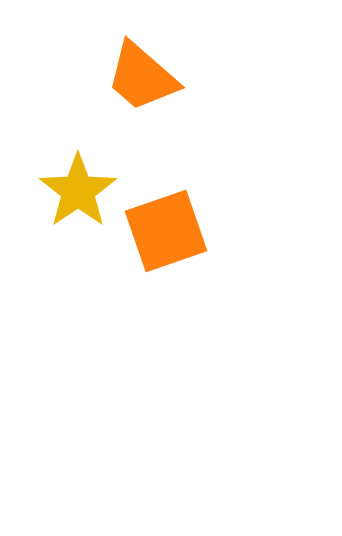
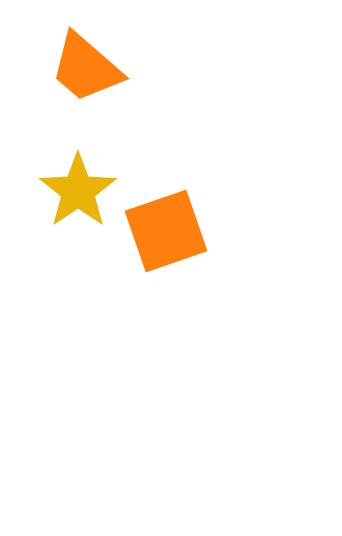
orange trapezoid: moved 56 px left, 9 px up
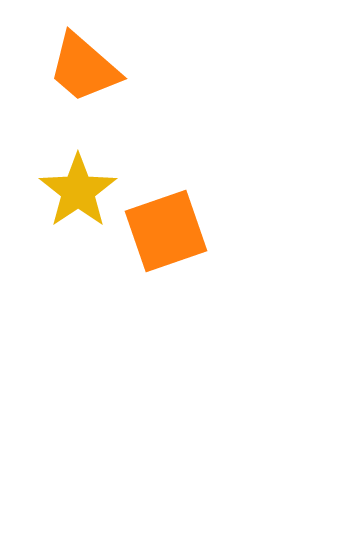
orange trapezoid: moved 2 px left
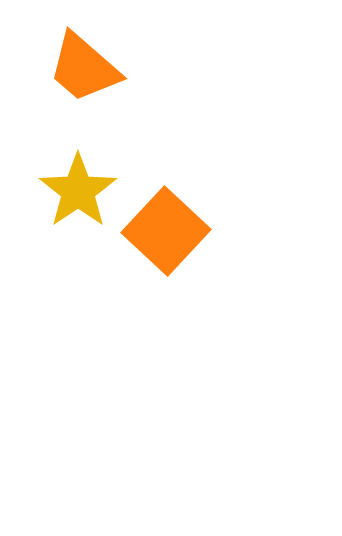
orange square: rotated 28 degrees counterclockwise
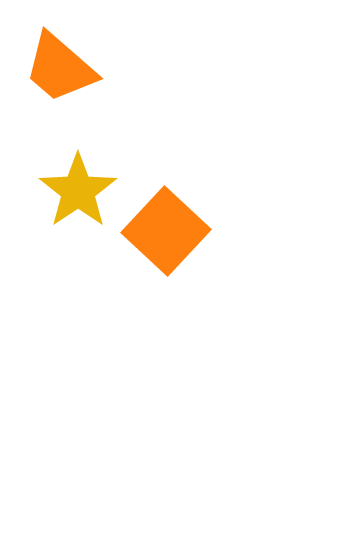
orange trapezoid: moved 24 px left
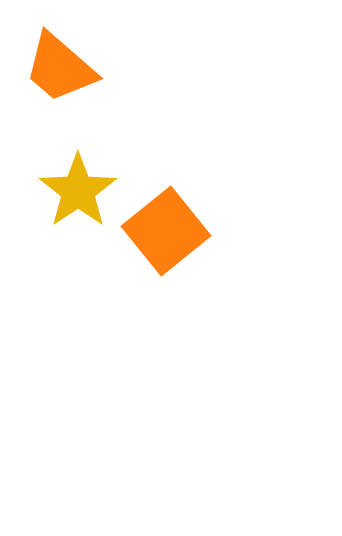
orange square: rotated 8 degrees clockwise
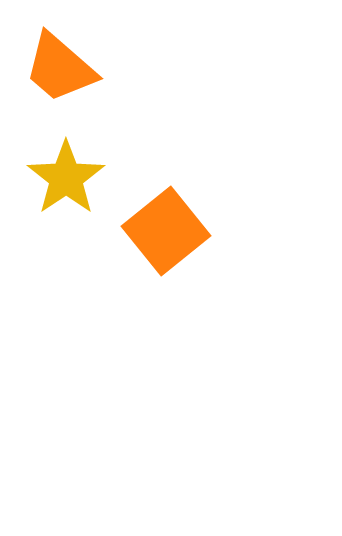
yellow star: moved 12 px left, 13 px up
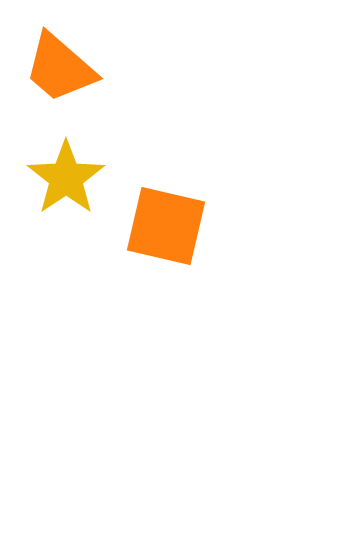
orange square: moved 5 px up; rotated 38 degrees counterclockwise
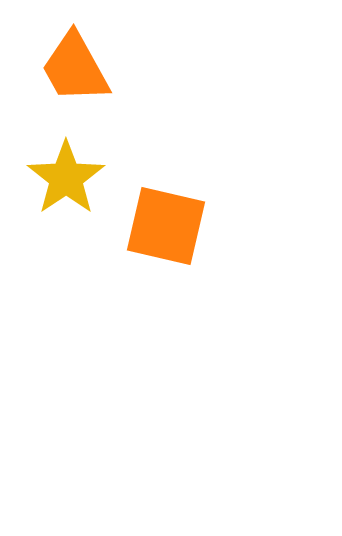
orange trapezoid: moved 15 px right; rotated 20 degrees clockwise
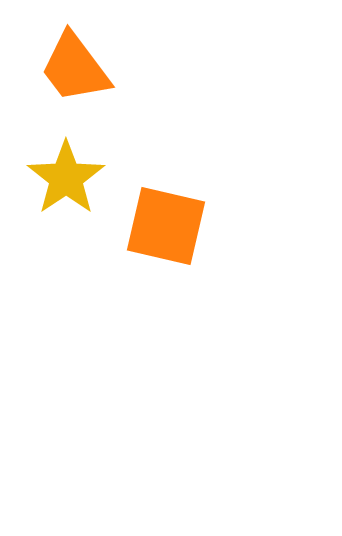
orange trapezoid: rotated 8 degrees counterclockwise
